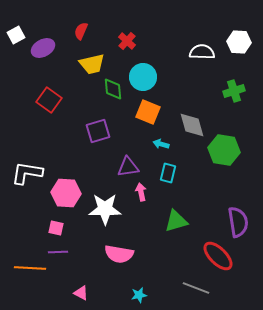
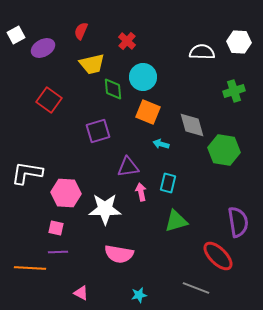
cyan rectangle: moved 10 px down
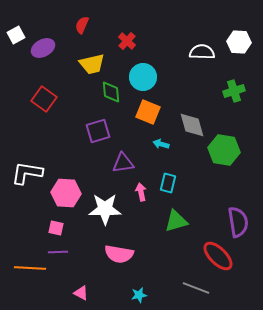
red semicircle: moved 1 px right, 6 px up
green diamond: moved 2 px left, 3 px down
red square: moved 5 px left, 1 px up
purple triangle: moved 5 px left, 4 px up
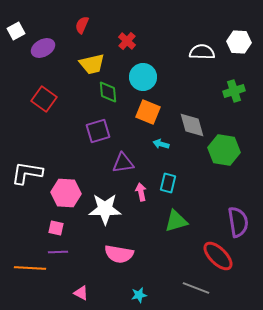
white square: moved 4 px up
green diamond: moved 3 px left
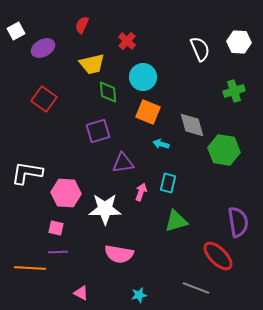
white semicircle: moved 2 px left, 3 px up; rotated 65 degrees clockwise
pink arrow: rotated 30 degrees clockwise
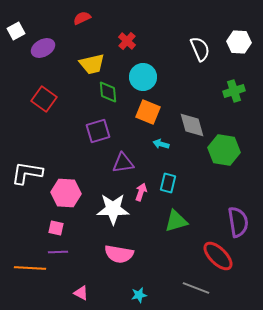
red semicircle: moved 7 px up; rotated 42 degrees clockwise
white star: moved 8 px right
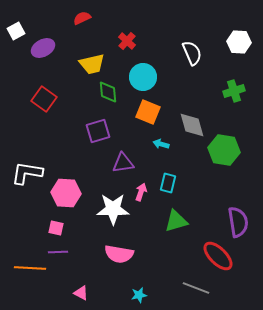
white semicircle: moved 8 px left, 4 px down
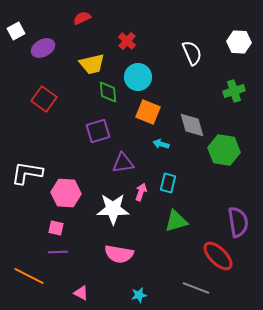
cyan circle: moved 5 px left
orange line: moved 1 px left, 8 px down; rotated 24 degrees clockwise
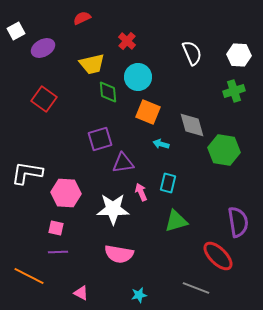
white hexagon: moved 13 px down
purple square: moved 2 px right, 8 px down
pink arrow: rotated 42 degrees counterclockwise
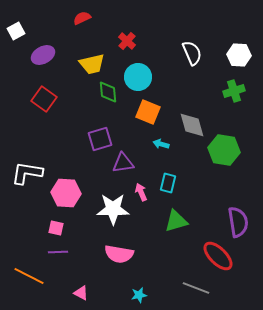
purple ellipse: moved 7 px down
